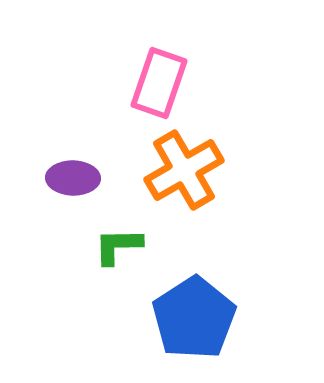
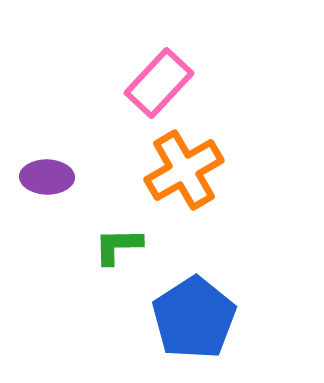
pink rectangle: rotated 24 degrees clockwise
purple ellipse: moved 26 px left, 1 px up
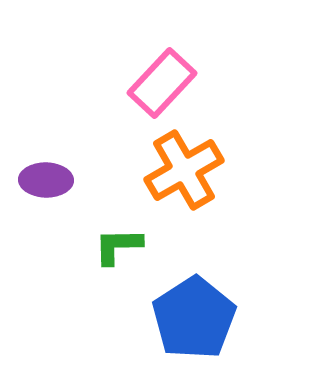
pink rectangle: moved 3 px right
purple ellipse: moved 1 px left, 3 px down
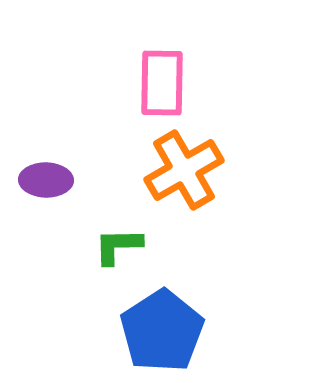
pink rectangle: rotated 42 degrees counterclockwise
blue pentagon: moved 32 px left, 13 px down
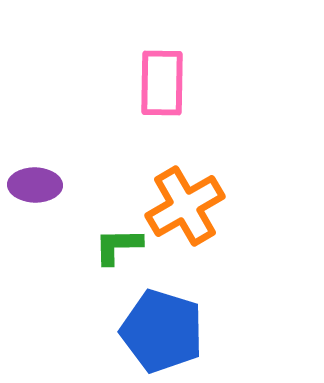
orange cross: moved 1 px right, 36 px down
purple ellipse: moved 11 px left, 5 px down
blue pentagon: rotated 22 degrees counterclockwise
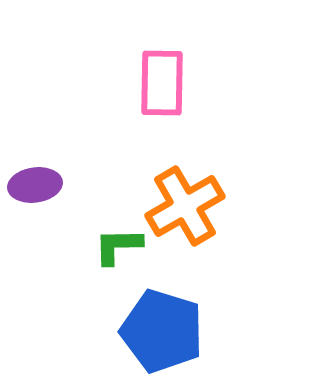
purple ellipse: rotated 9 degrees counterclockwise
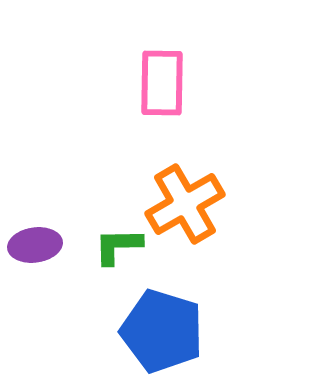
purple ellipse: moved 60 px down
orange cross: moved 2 px up
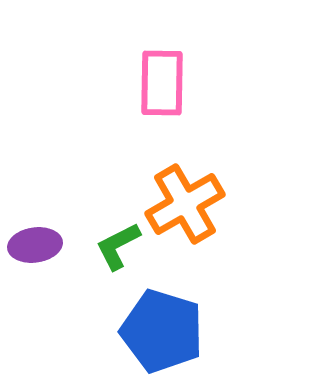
green L-shape: rotated 26 degrees counterclockwise
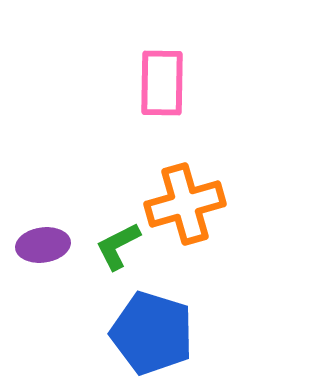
orange cross: rotated 14 degrees clockwise
purple ellipse: moved 8 px right
blue pentagon: moved 10 px left, 2 px down
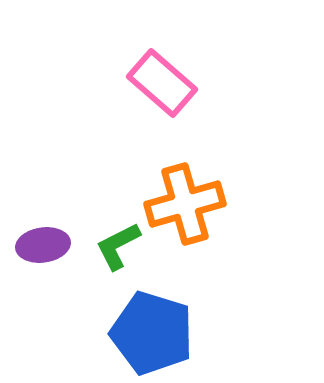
pink rectangle: rotated 50 degrees counterclockwise
